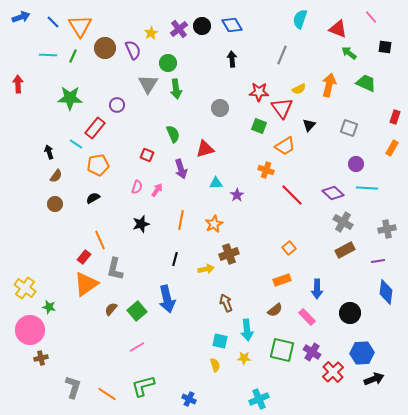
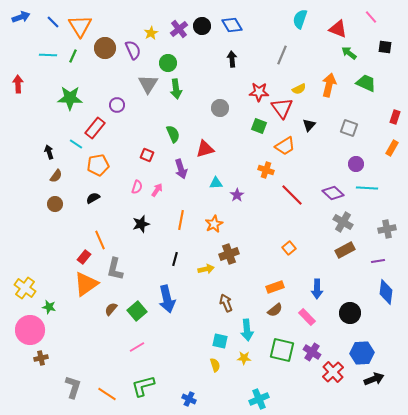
orange rectangle at (282, 280): moved 7 px left, 7 px down
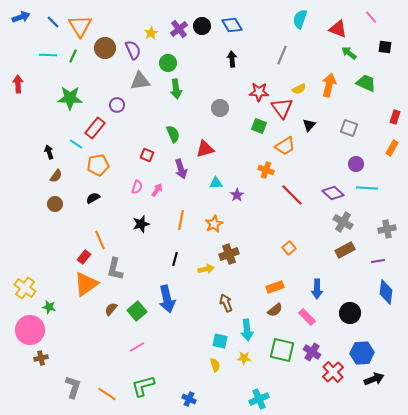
gray triangle at (148, 84): moved 8 px left, 3 px up; rotated 50 degrees clockwise
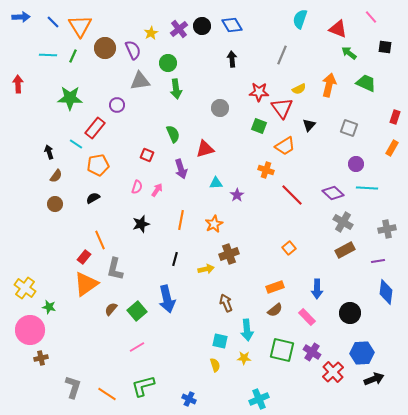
blue arrow at (21, 17): rotated 18 degrees clockwise
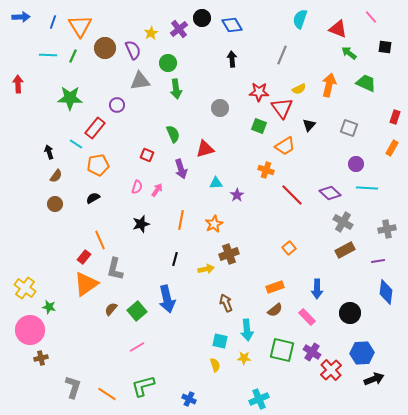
blue line at (53, 22): rotated 64 degrees clockwise
black circle at (202, 26): moved 8 px up
purple diamond at (333, 193): moved 3 px left
red cross at (333, 372): moved 2 px left, 2 px up
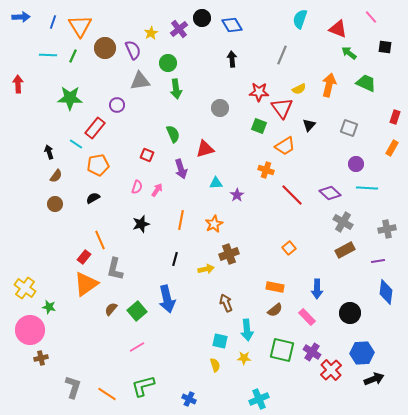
orange rectangle at (275, 287): rotated 30 degrees clockwise
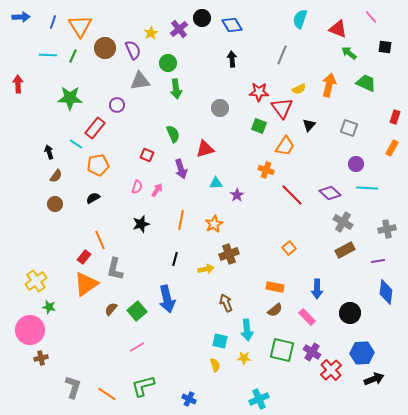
orange trapezoid at (285, 146): rotated 25 degrees counterclockwise
yellow cross at (25, 288): moved 11 px right, 7 px up; rotated 20 degrees clockwise
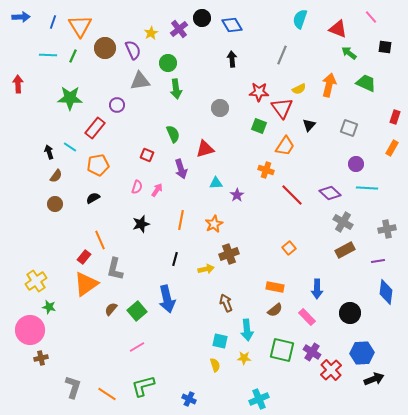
cyan line at (76, 144): moved 6 px left, 3 px down
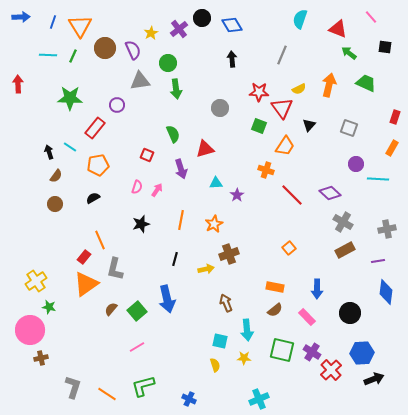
cyan line at (367, 188): moved 11 px right, 9 px up
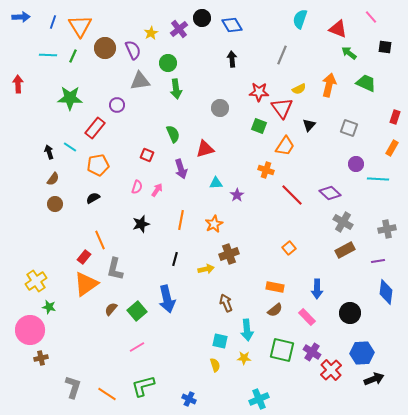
brown semicircle at (56, 176): moved 3 px left, 3 px down
